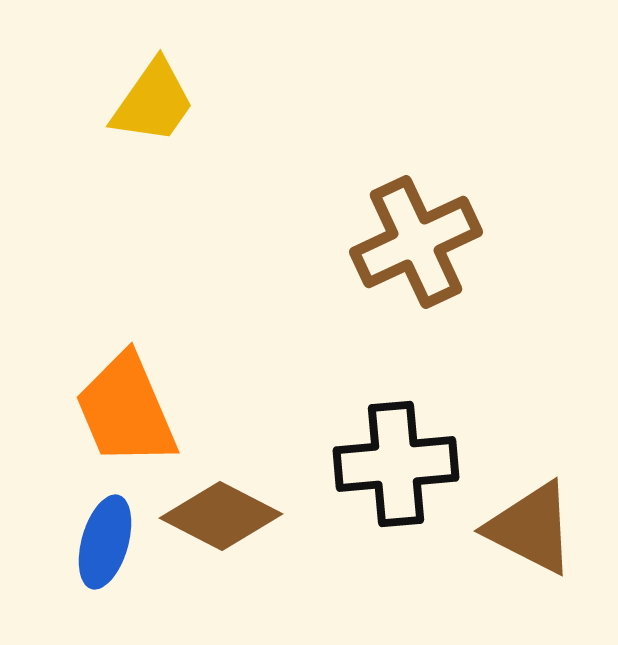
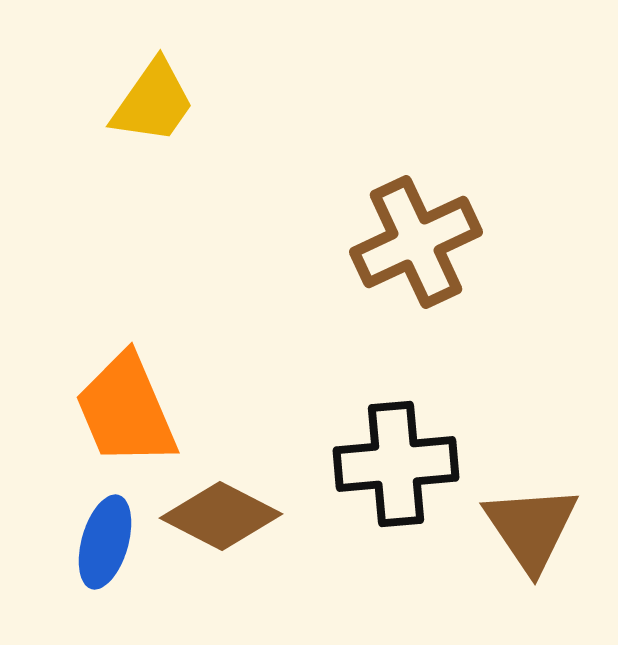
brown triangle: rotated 29 degrees clockwise
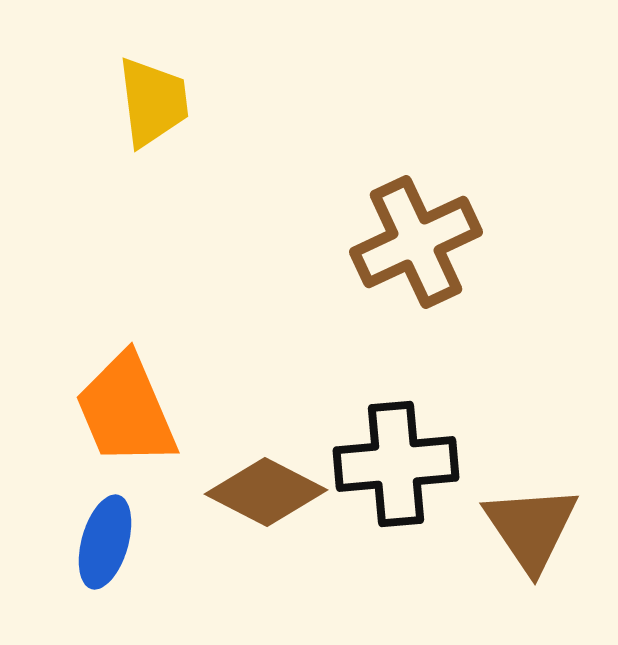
yellow trapezoid: rotated 42 degrees counterclockwise
brown diamond: moved 45 px right, 24 px up
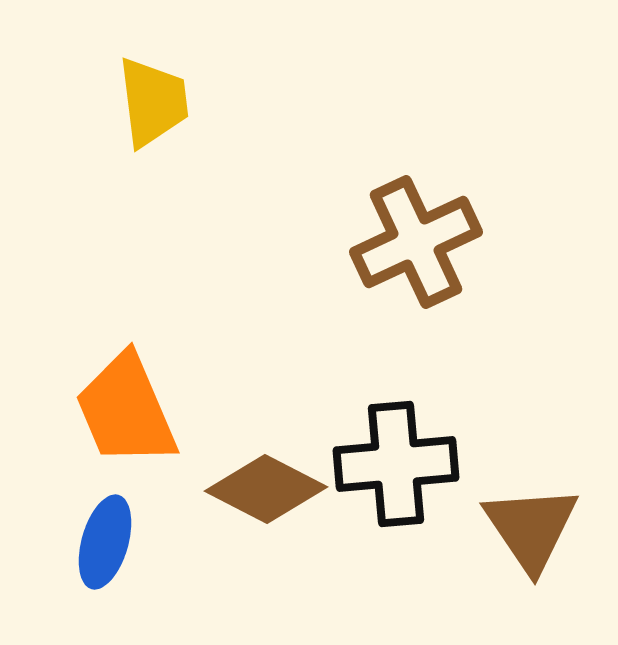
brown diamond: moved 3 px up
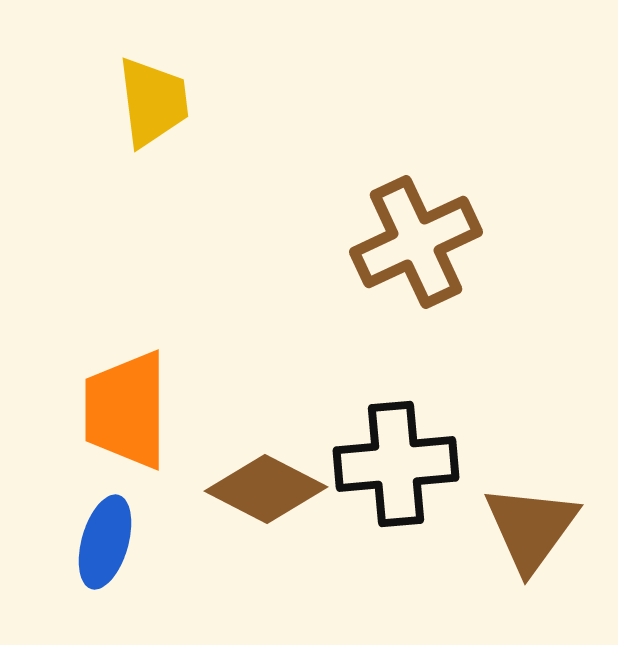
orange trapezoid: rotated 23 degrees clockwise
brown triangle: rotated 10 degrees clockwise
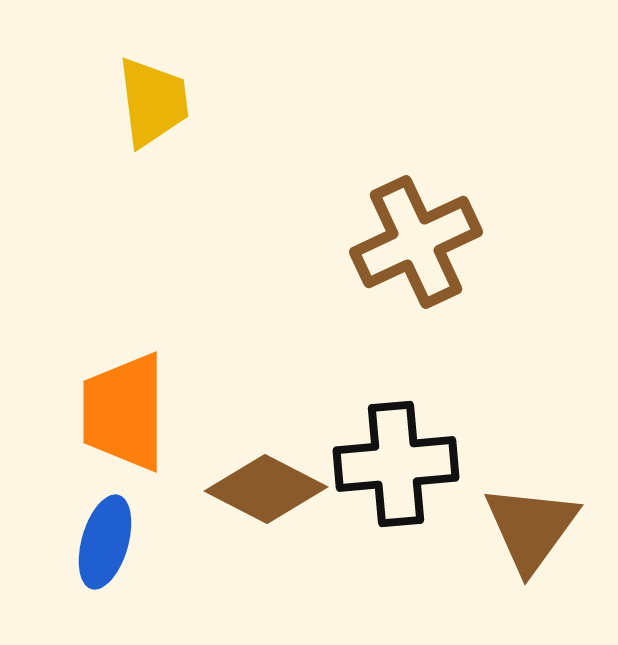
orange trapezoid: moved 2 px left, 2 px down
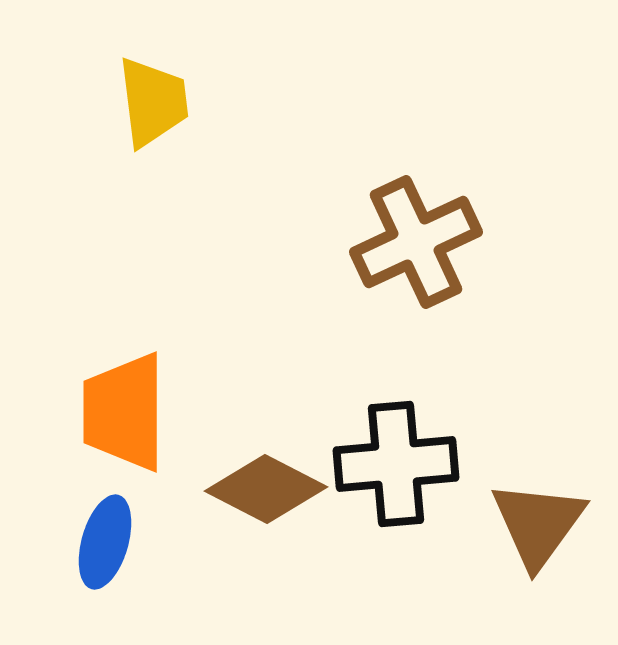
brown triangle: moved 7 px right, 4 px up
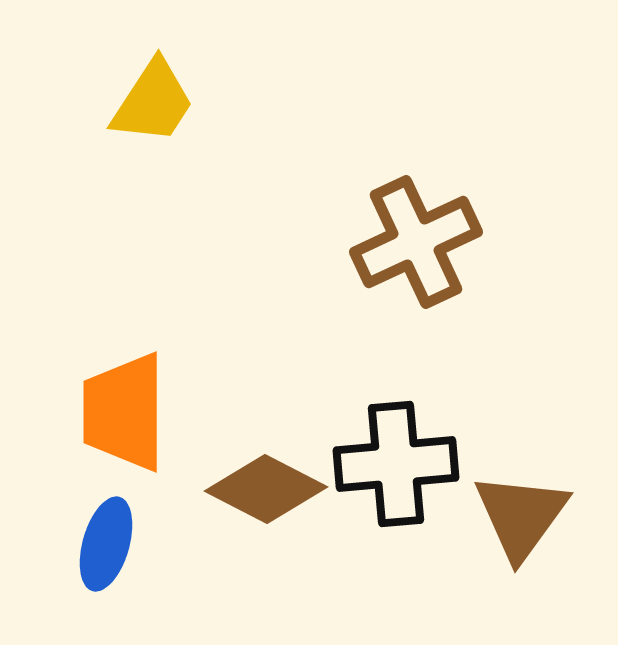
yellow trapezoid: rotated 40 degrees clockwise
brown triangle: moved 17 px left, 8 px up
blue ellipse: moved 1 px right, 2 px down
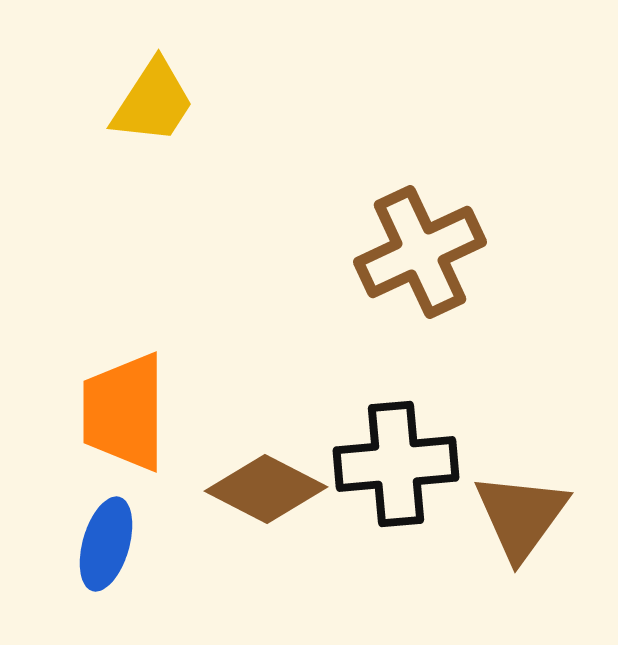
brown cross: moved 4 px right, 10 px down
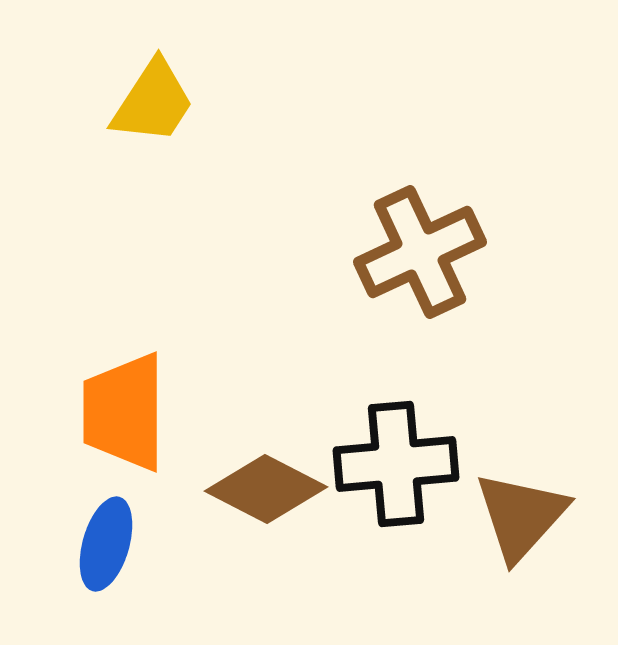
brown triangle: rotated 6 degrees clockwise
